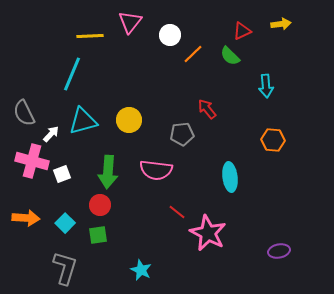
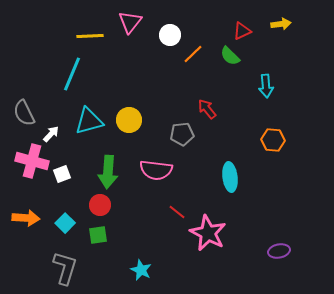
cyan triangle: moved 6 px right
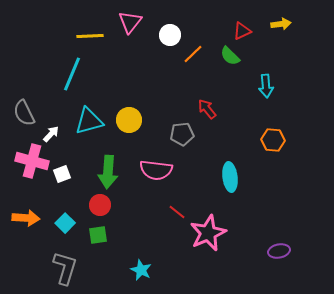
pink star: rotated 21 degrees clockwise
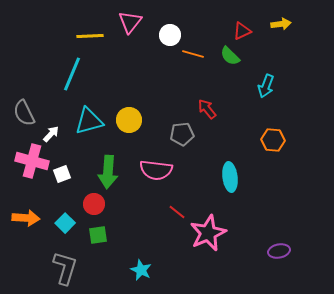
orange line: rotated 60 degrees clockwise
cyan arrow: rotated 25 degrees clockwise
red circle: moved 6 px left, 1 px up
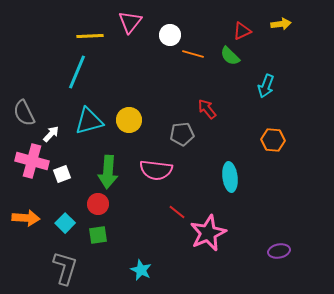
cyan line: moved 5 px right, 2 px up
red circle: moved 4 px right
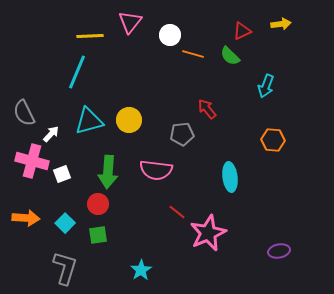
cyan star: rotated 15 degrees clockwise
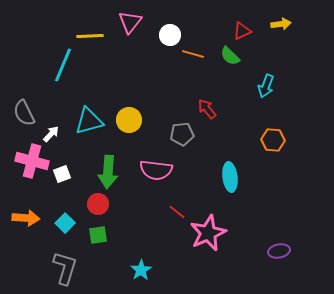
cyan line: moved 14 px left, 7 px up
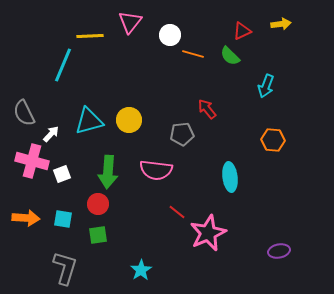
cyan square: moved 2 px left, 4 px up; rotated 36 degrees counterclockwise
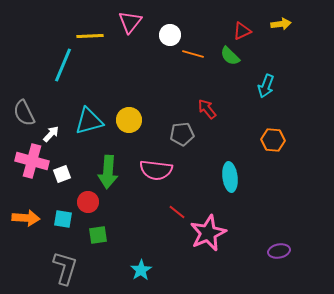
red circle: moved 10 px left, 2 px up
